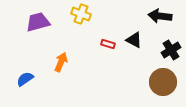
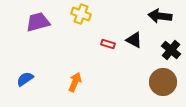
black cross: rotated 18 degrees counterclockwise
orange arrow: moved 14 px right, 20 px down
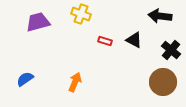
red rectangle: moved 3 px left, 3 px up
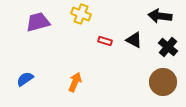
black cross: moved 3 px left, 3 px up
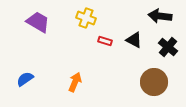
yellow cross: moved 5 px right, 4 px down
purple trapezoid: rotated 45 degrees clockwise
brown circle: moved 9 px left
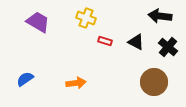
black triangle: moved 2 px right, 2 px down
orange arrow: moved 1 px right, 1 px down; rotated 60 degrees clockwise
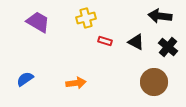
yellow cross: rotated 36 degrees counterclockwise
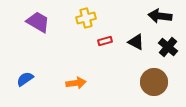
red rectangle: rotated 32 degrees counterclockwise
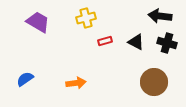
black cross: moved 1 px left, 4 px up; rotated 24 degrees counterclockwise
